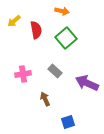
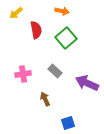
yellow arrow: moved 2 px right, 8 px up
blue square: moved 1 px down
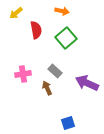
brown arrow: moved 2 px right, 11 px up
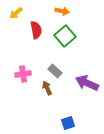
green square: moved 1 px left, 2 px up
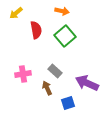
blue square: moved 20 px up
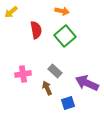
yellow arrow: moved 5 px left, 1 px up
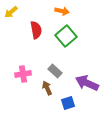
green square: moved 1 px right
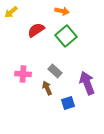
red semicircle: rotated 114 degrees counterclockwise
pink cross: rotated 14 degrees clockwise
purple arrow: rotated 45 degrees clockwise
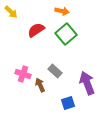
yellow arrow: rotated 96 degrees counterclockwise
green square: moved 2 px up
pink cross: rotated 14 degrees clockwise
brown arrow: moved 7 px left, 3 px up
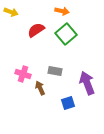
yellow arrow: rotated 24 degrees counterclockwise
gray rectangle: rotated 32 degrees counterclockwise
brown arrow: moved 3 px down
